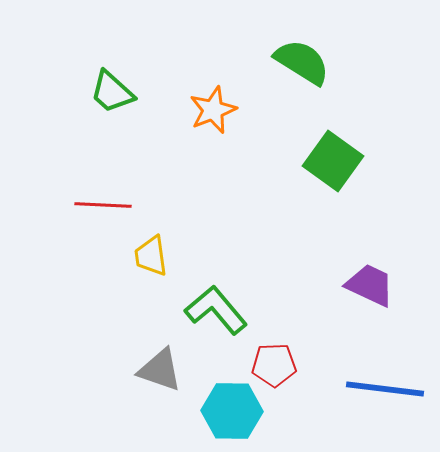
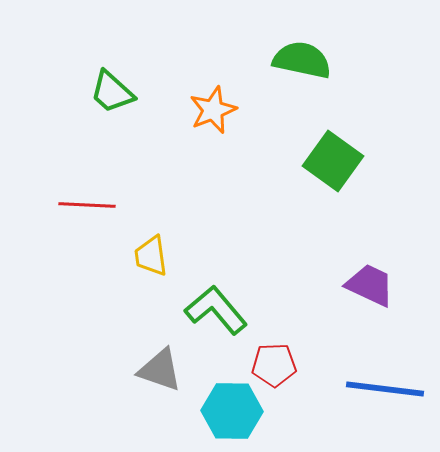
green semicircle: moved 2 px up; rotated 20 degrees counterclockwise
red line: moved 16 px left
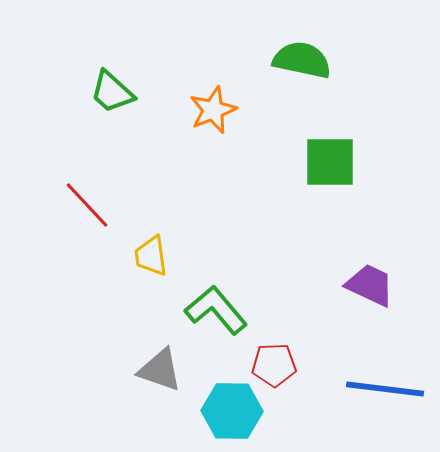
green square: moved 3 px left, 1 px down; rotated 36 degrees counterclockwise
red line: rotated 44 degrees clockwise
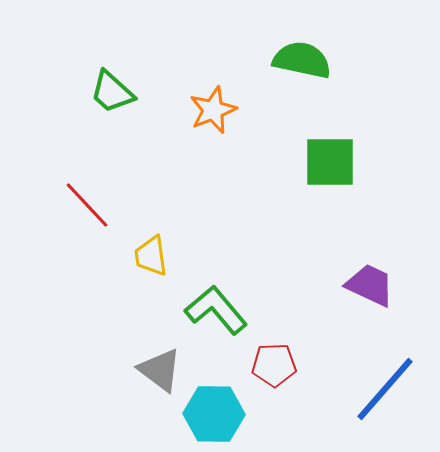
gray triangle: rotated 18 degrees clockwise
blue line: rotated 56 degrees counterclockwise
cyan hexagon: moved 18 px left, 3 px down
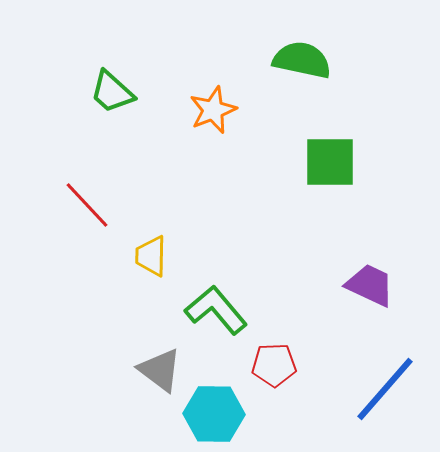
yellow trapezoid: rotated 9 degrees clockwise
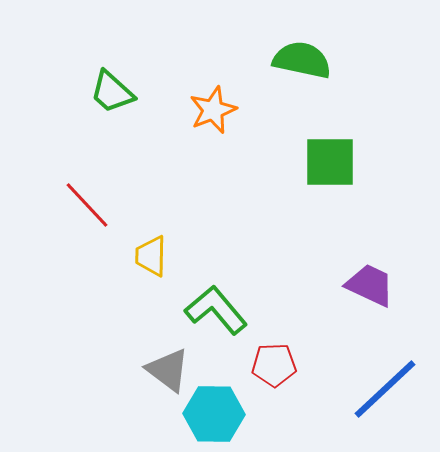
gray triangle: moved 8 px right
blue line: rotated 6 degrees clockwise
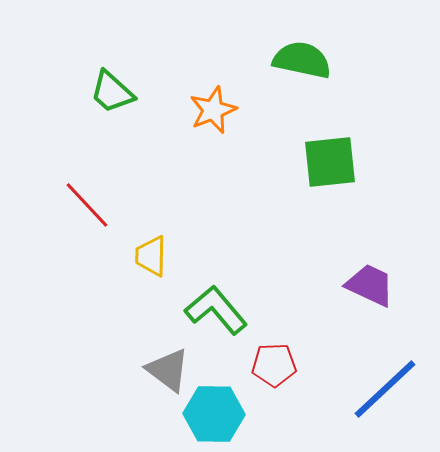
green square: rotated 6 degrees counterclockwise
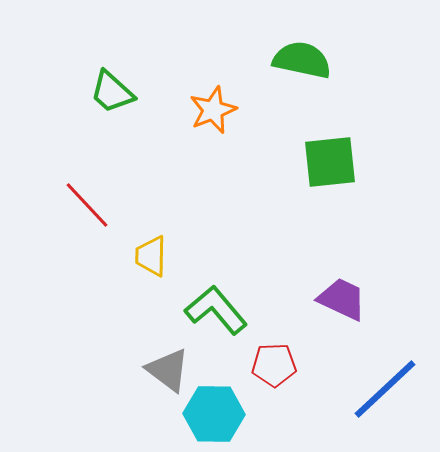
purple trapezoid: moved 28 px left, 14 px down
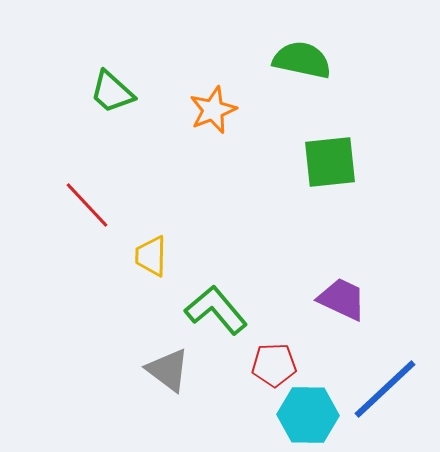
cyan hexagon: moved 94 px right, 1 px down
